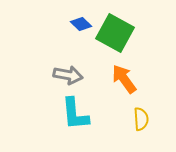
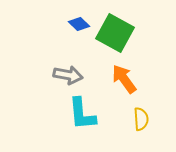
blue diamond: moved 2 px left
cyan L-shape: moved 7 px right
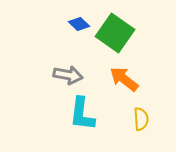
green square: rotated 6 degrees clockwise
orange arrow: rotated 16 degrees counterclockwise
cyan L-shape: rotated 12 degrees clockwise
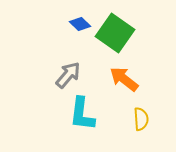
blue diamond: moved 1 px right
gray arrow: rotated 60 degrees counterclockwise
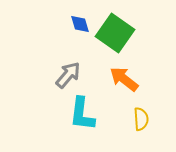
blue diamond: rotated 30 degrees clockwise
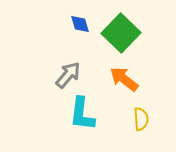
green square: moved 6 px right; rotated 9 degrees clockwise
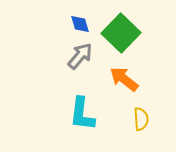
gray arrow: moved 12 px right, 19 px up
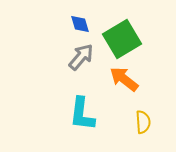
green square: moved 1 px right, 6 px down; rotated 15 degrees clockwise
gray arrow: moved 1 px right, 1 px down
yellow semicircle: moved 2 px right, 3 px down
